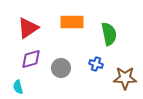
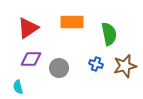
purple diamond: rotated 15 degrees clockwise
gray circle: moved 2 px left
brown star: moved 12 px up; rotated 15 degrees counterclockwise
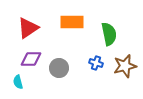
blue cross: moved 1 px up
cyan semicircle: moved 5 px up
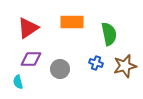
gray circle: moved 1 px right, 1 px down
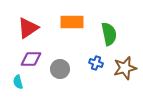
brown star: moved 2 px down
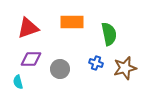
red triangle: rotated 15 degrees clockwise
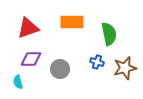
blue cross: moved 1 px right, 1 px up
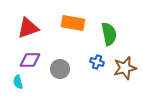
orange rectangle: moved 1 px right, 1 px down; rotated 10 degrees clockwise
purple diamond: moved 1 px left, 1 px down
